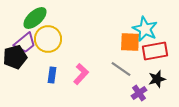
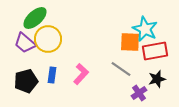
purple trapezoid: rotated 80 degrees clockwise
black pentagon: moved 11 px right, 24 px down
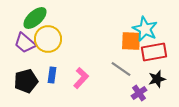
orange square: moved 1 px right, 1 px up
red rectangle: moved 1 px left, 1 px down
pink L-shape: moved 4 px down
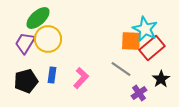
green ellipse: moved 3 px right
purple trapezoid: rotated 80 degrees clockwise
red rectangle: moved 2 px left, 4 px up; rotated 30 degrees counterclockwise
black star: moved 4 px right; rotated 18 degrees counterclockwise
